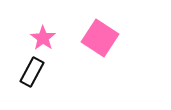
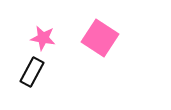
pink star: rotated 25 degrees counterclockwise
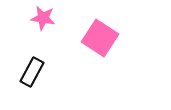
pink star: moved 20 px up
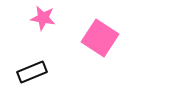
black rectangle: rotated 40 degrees clockwise
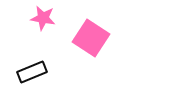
pink square: moved 9 px left
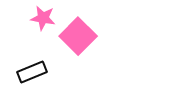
pink square: moved 13 px left, 2 px up; rotated 12 degrees clockwise
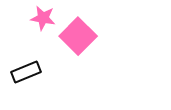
black rectangle: moved 6 px left
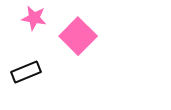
pink star: moved 9 px left
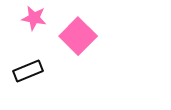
black rectangle: moved 2 px right, 1 px up
